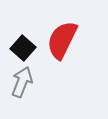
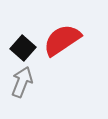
red semicircle: rotated 30 degrees clockwise
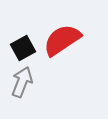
black square: rotated 20 degrees clockwise
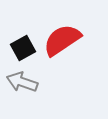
gray arrow: rotated 92 degrees counterclockwise
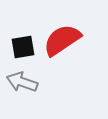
black square: moved 1 px up; rotated 20 degrees clockwise
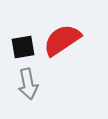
gray arrow: moved 6 px right, 2 px down; rotated 120 degrees counterclockwise
